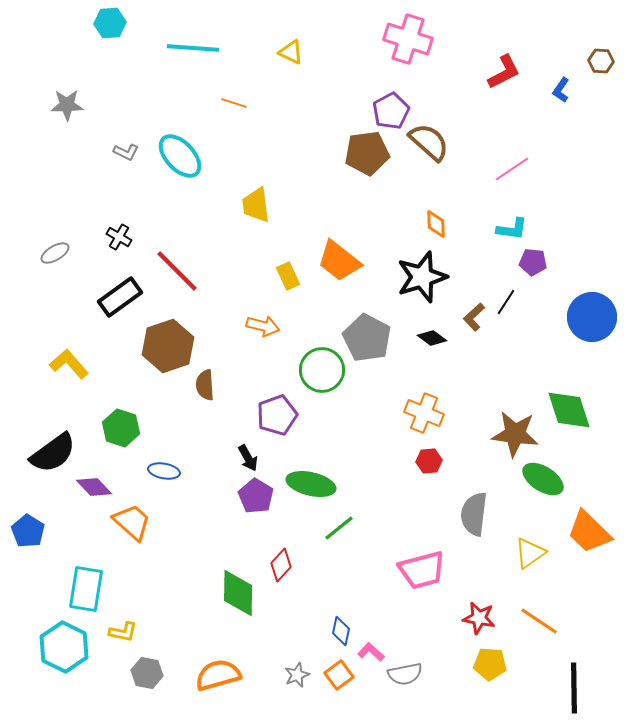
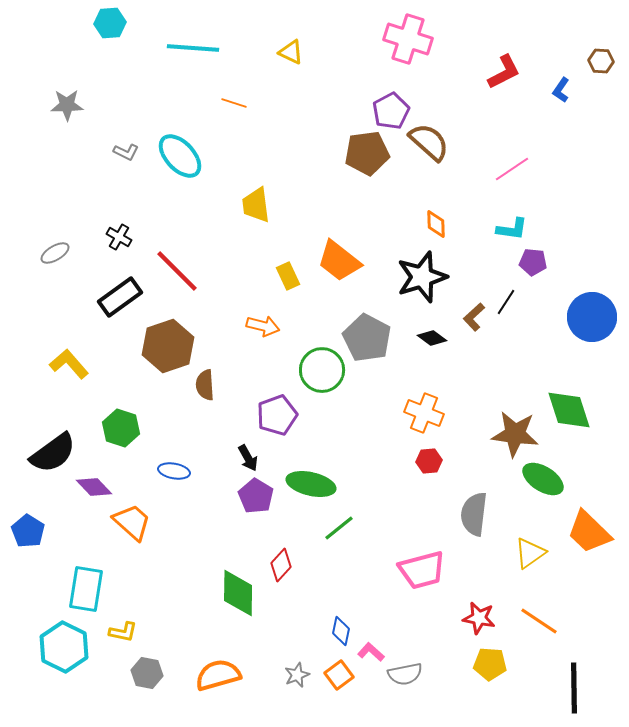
blue ellipse at (164, 471): moved 10 px right
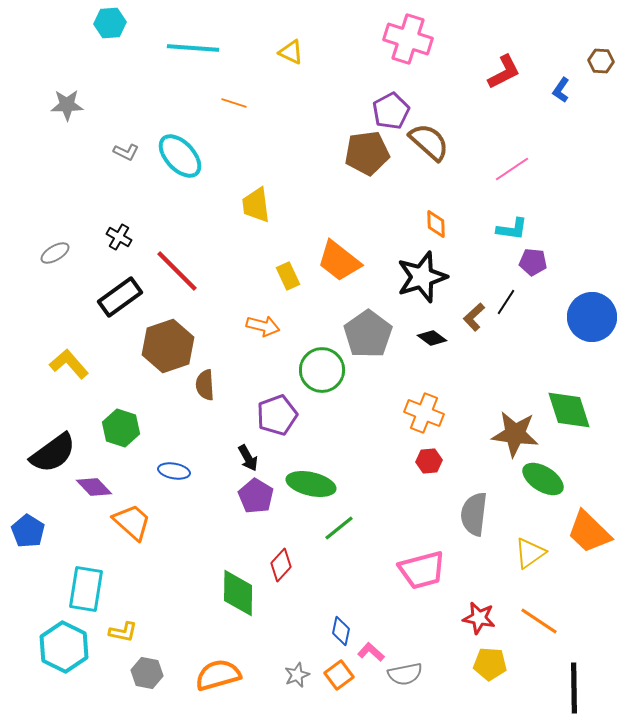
gray pentagon at (367, 338): moved 1 px right, 4 px up; rotated 9 degrees clockwise
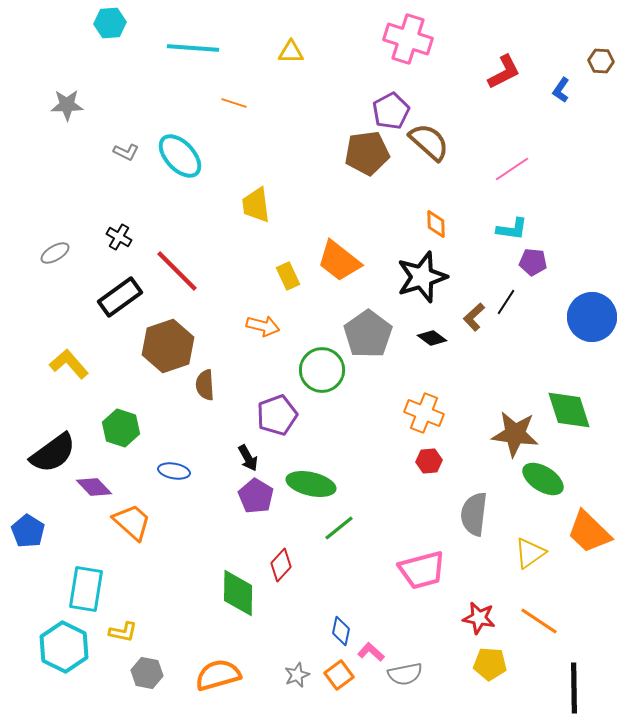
yellow triangle at (291, 52): rotated 24 degrees counterclockwise
